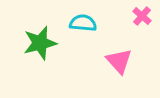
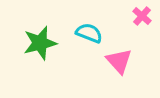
cyan semicircle: moved 6 px right, 10 px down; rotated 16 degrees clockwise
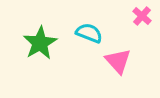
green star: rotated 16 degrees counterclockwise
pink triangle: moved 1 px left
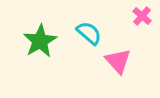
cyan semicircle: rotated 20 degrees clockwise
green star: moved 2 px up
